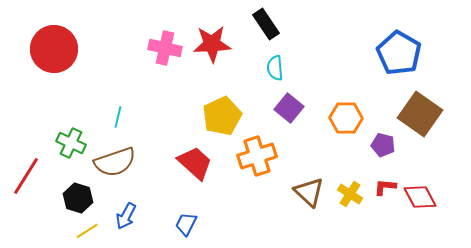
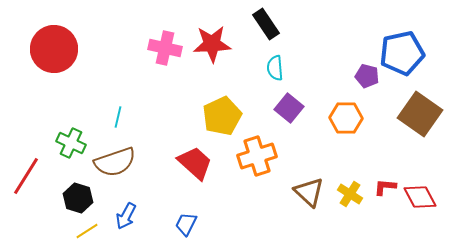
blue pentagon: moved 3 px right; rotated 30 degrees clockwise
purple pentagon: moved 16 px left, 69 px up
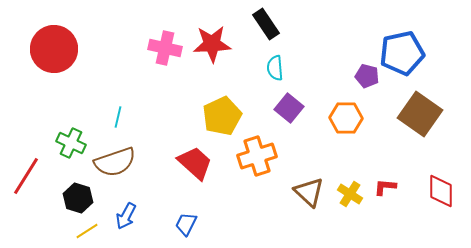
red diamond: moved 21 px right, 6 px up; rotated 28 degrees clockwise
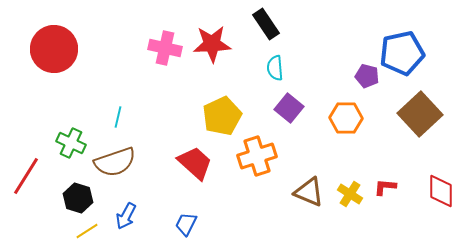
brown square: rotated 12 degrees clockwise
brown triangle: rotated 20 degrees counterclockwise
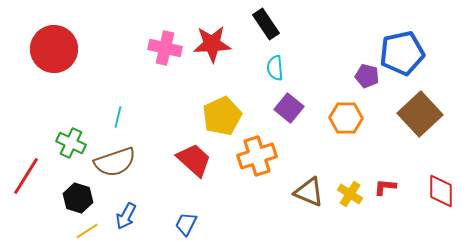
red trapezoid: moved 1 px left, 3 px up
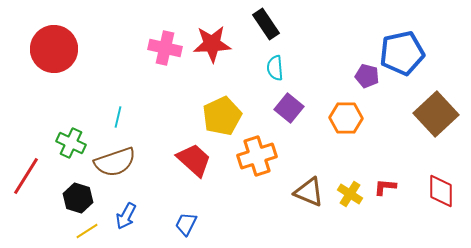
brown square: moved 16 px right
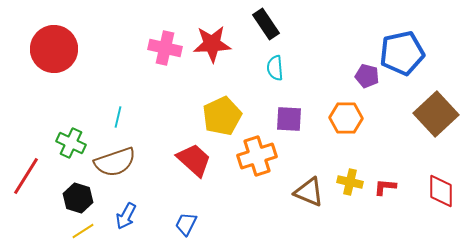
purple square: moved 11 px down; rotated 36 degrees counterclockwise
yellow cross: moved 12 px up; rotated 20 degrees counterclockwise
yellow line: moved 4 px left
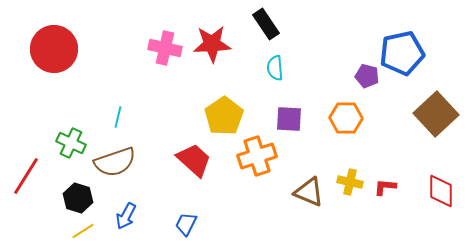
yellow pentagon: moved 2 px right; rotated 9 degrees counterclockwise
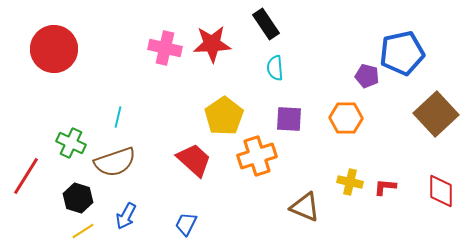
brown triangle: moved 4 px left, 15 px down
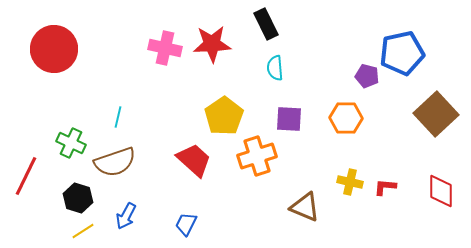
black rectangle: rotated 8 degrees clockwise
red line: rotated 6 degrees counterclockwise
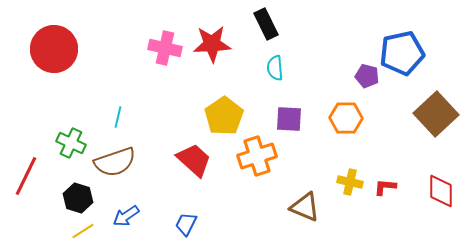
blue arrow: rotated 28 degrees clockwise
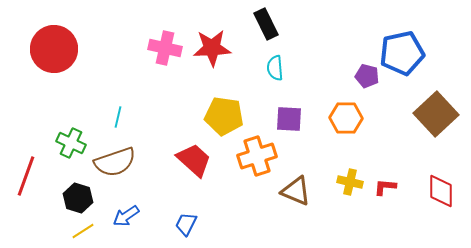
red star: moved 4 px down
yellow pentagon: rotated 30 degrees counterclockwise
red line: rotated 6 degrees counterclockwise
brown triangle: moved 9 px left, 16 px up
